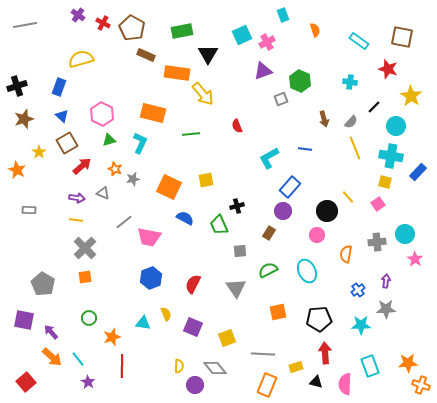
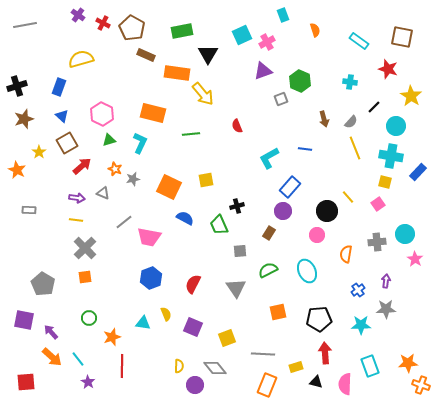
red square at (26, 382): rotated 36 degrees clockwise
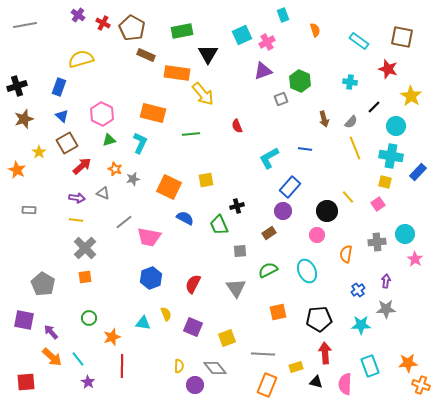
brown rectangle at (269, 233): rotated 24 degrees clockwise
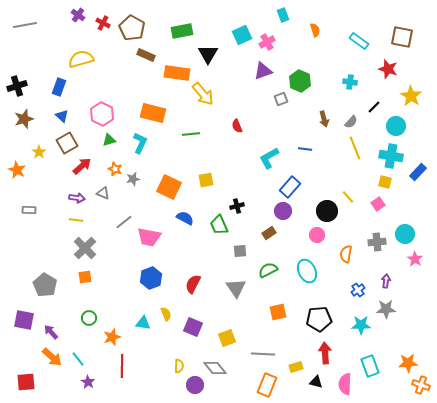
gray pentagon at (43, 284): moved 2 px right, 1 px down
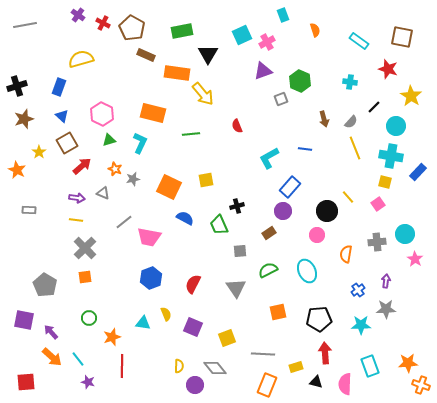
purple star at (88, 382): rotated 16 degrees counterclockwise
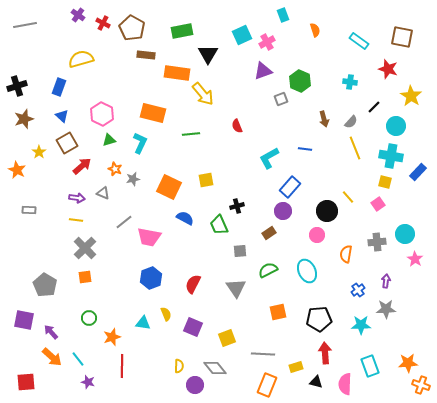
brown rectangle at (146, 55): rotated 18 degrees counterclockwise
